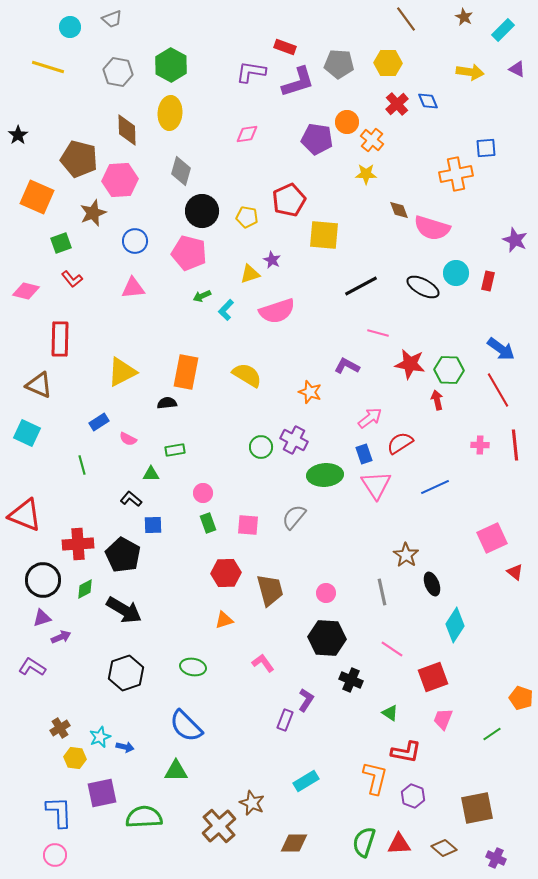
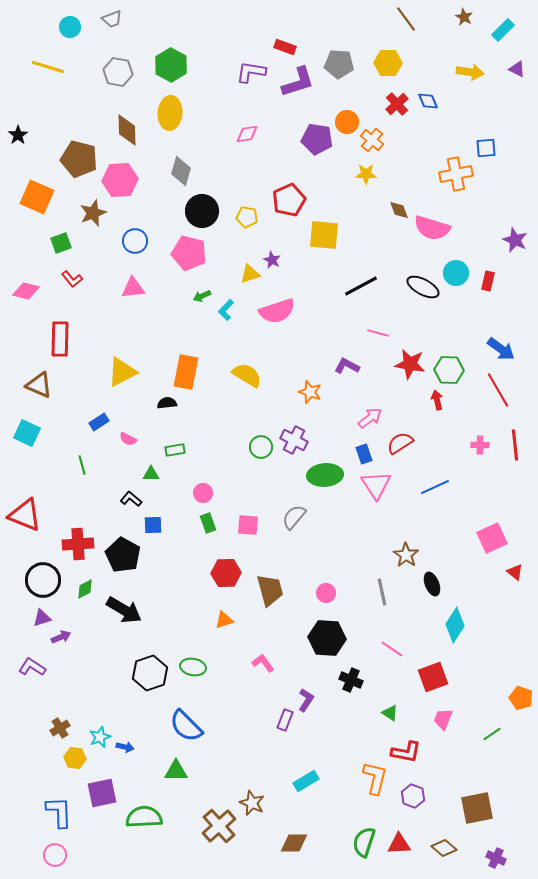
black hexagon at (126, 673): moved 24 px right
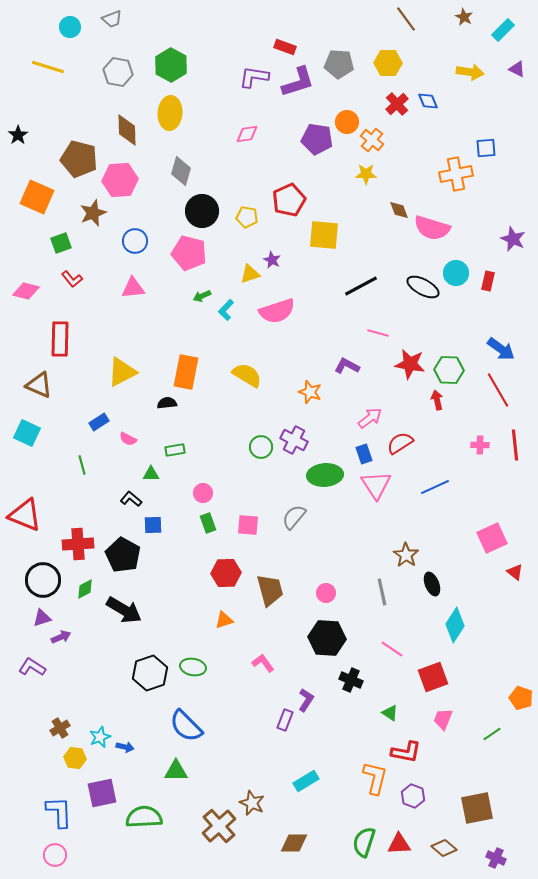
purple L-shape at (251, 72): moved 3 px right, 5 px down
purple star at (515, 240): moved 2 px left, 1 px up
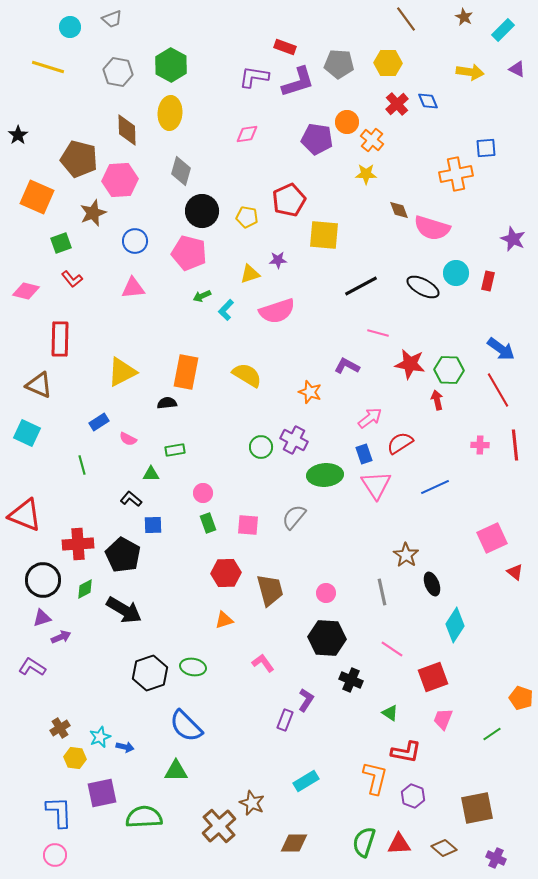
purple star at (272, 260): moved 6 px right; rotated 30 degrees counterclockwise
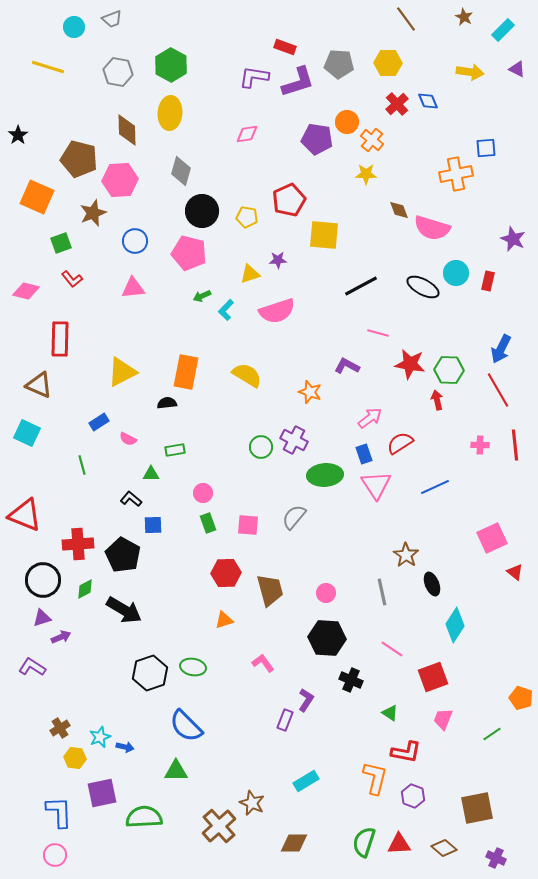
cyan circle at (70, 27): moved 4 px right
blue arrow at (501, 349): rotated 80 degrees clockwise
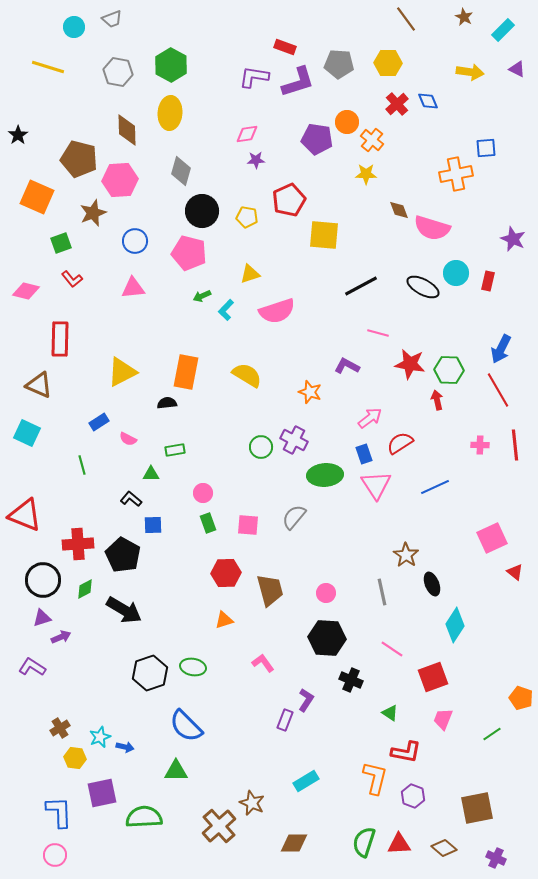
purple star at (278, 260): moved 22 px left, 100 px up
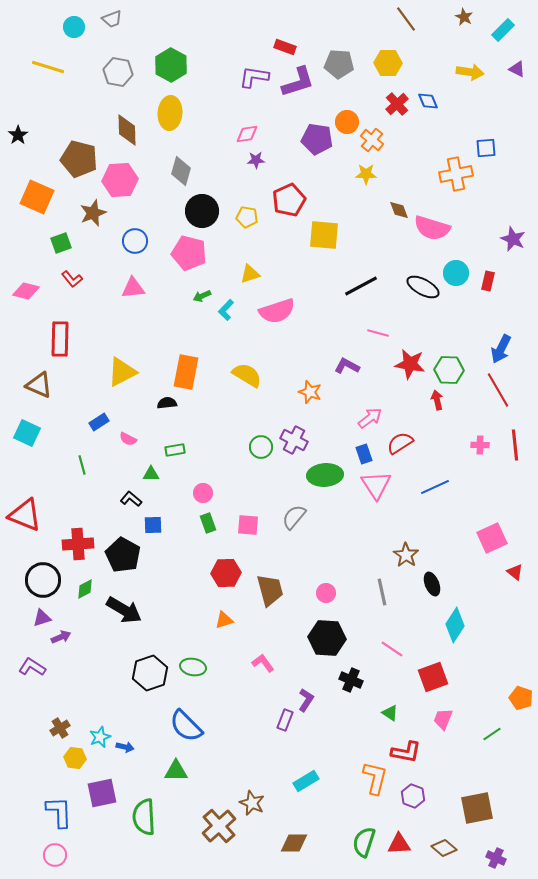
green semicircle at (144, 817): rotated 90 degrees counterclockwise
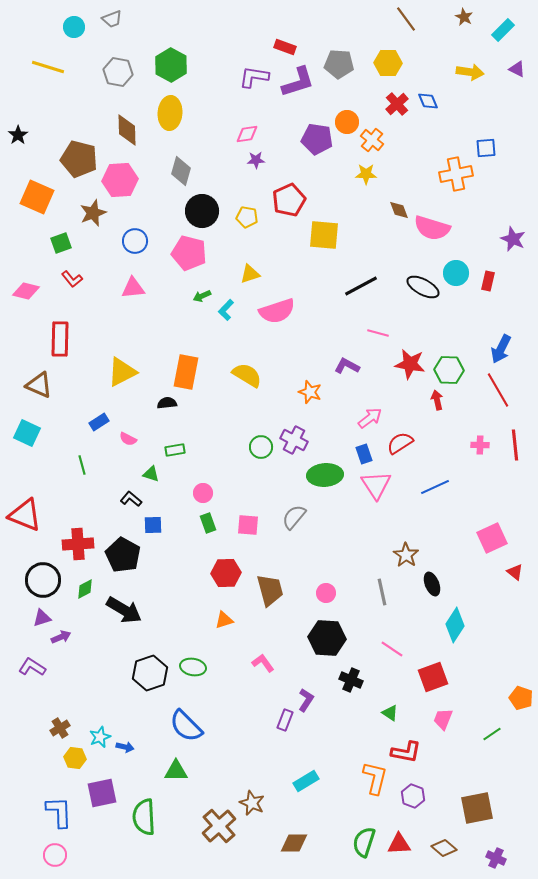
green triangle at (151, 474): rotated 18 degrees clockwise
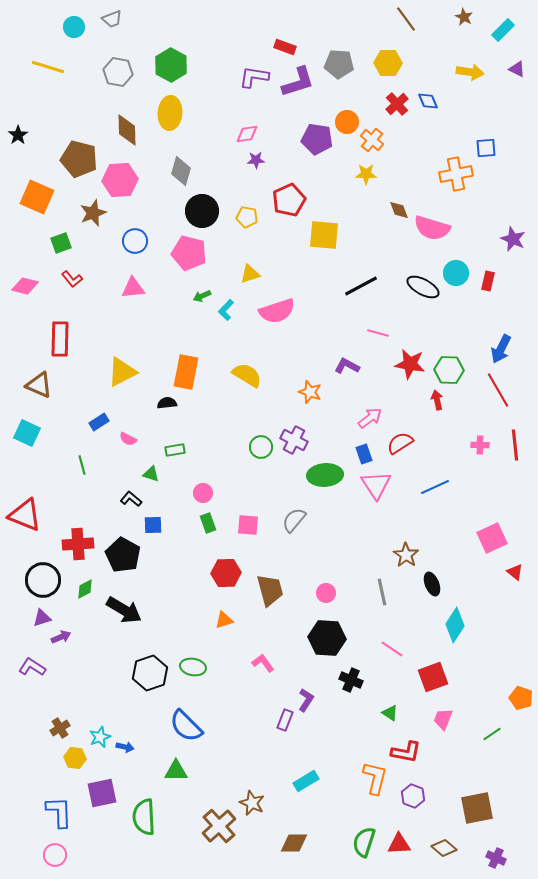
pink diamond at (26, 291): moved 1 px left, 5 px up
gray semicircle at (294, 517): moved 3 px down
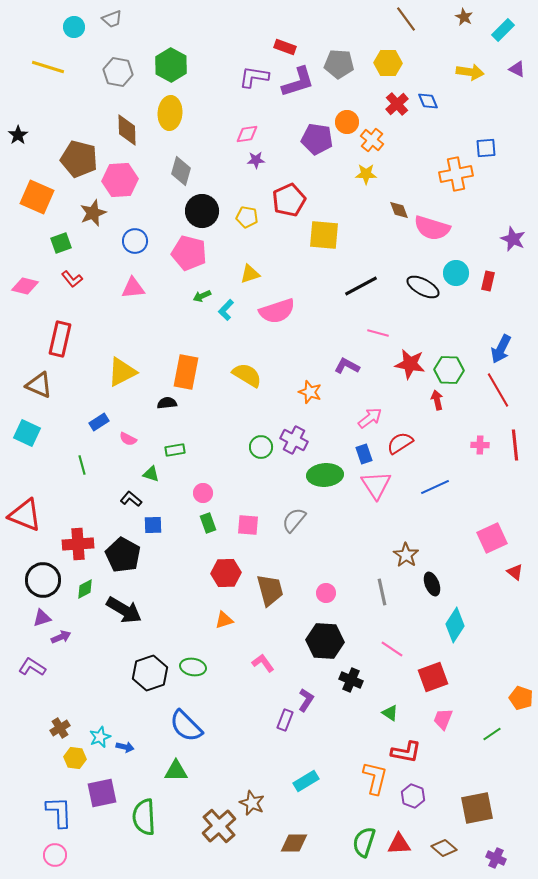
red rectangle at (60, 339): rotated 12 degrees clockwise
black hexagon at (327, 638): moved 2 px left, 3 px down
